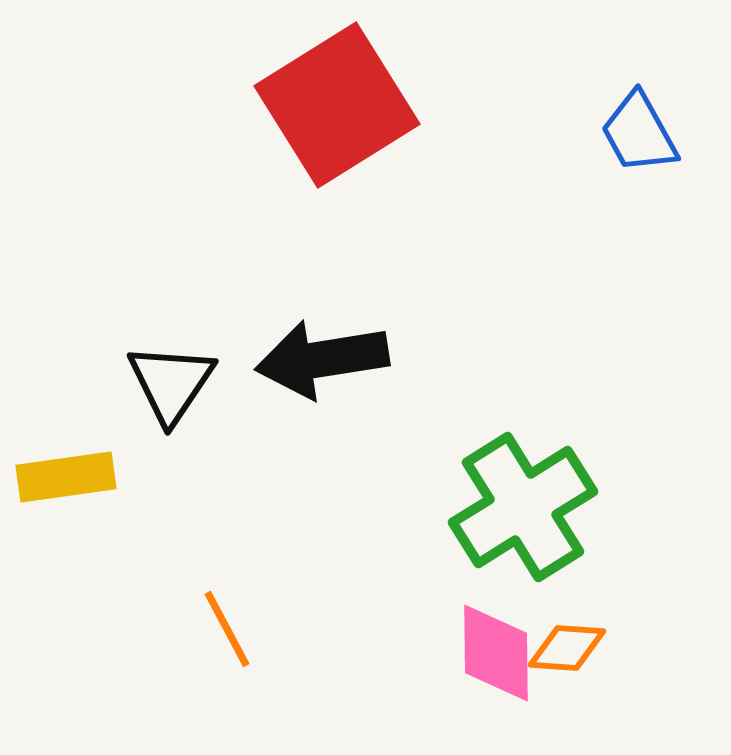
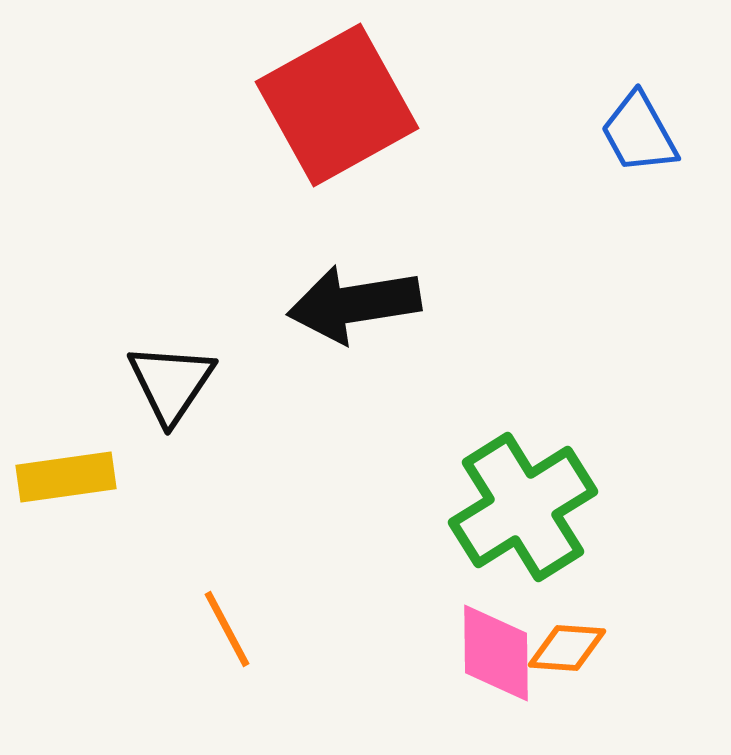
red square: rotated 3 degrees clockwise
black arrow: moved 32 px right, 55 px up
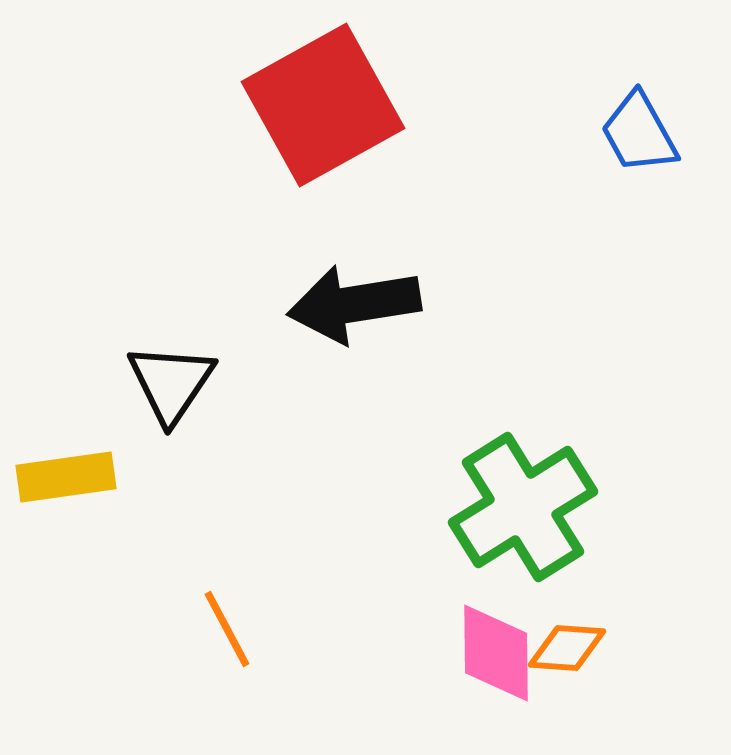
red square: moved 14 px left
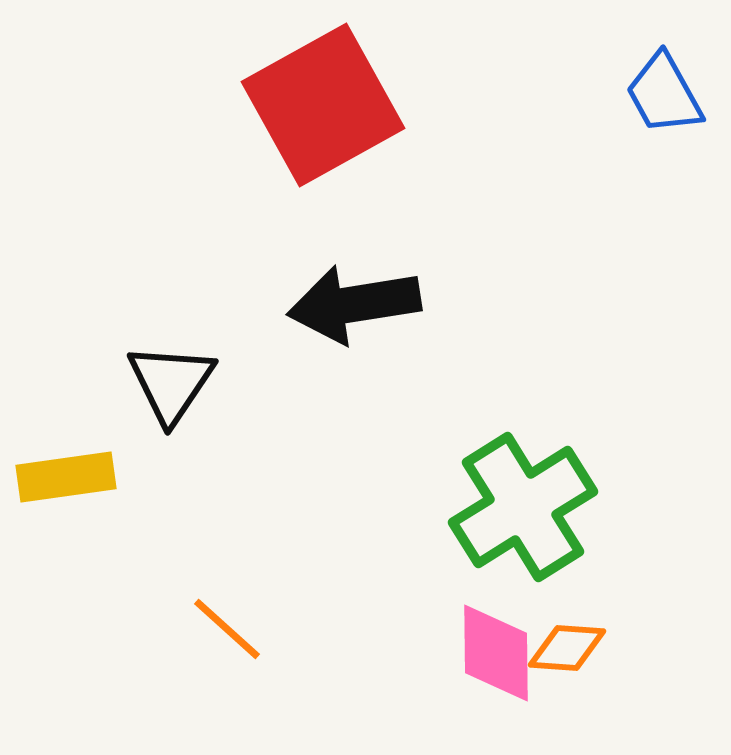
blue trapezoid: moved 25 px right, 39 px up
orange line: rotated 20 degrees counterclockwise
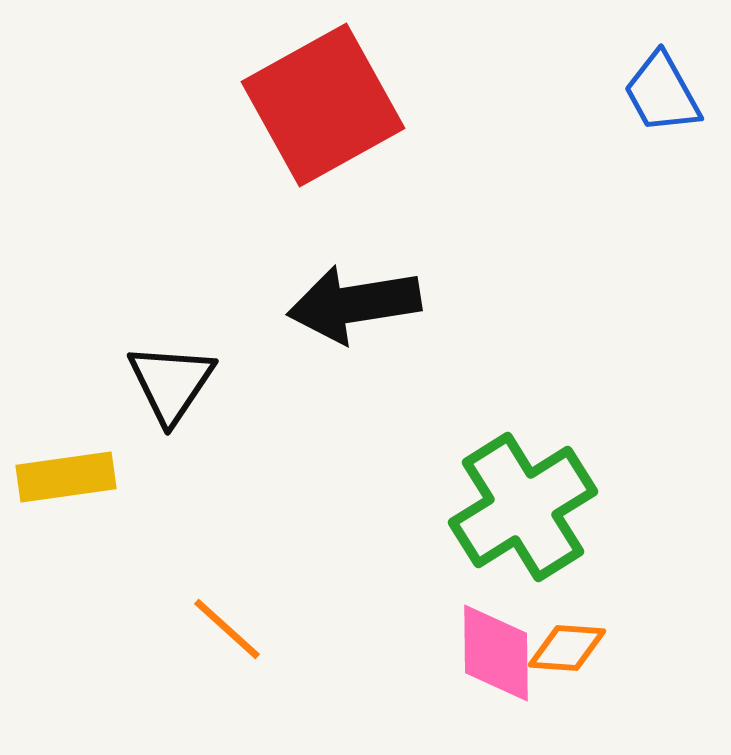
blue trapezoid: moved 2 px left, 1 px up
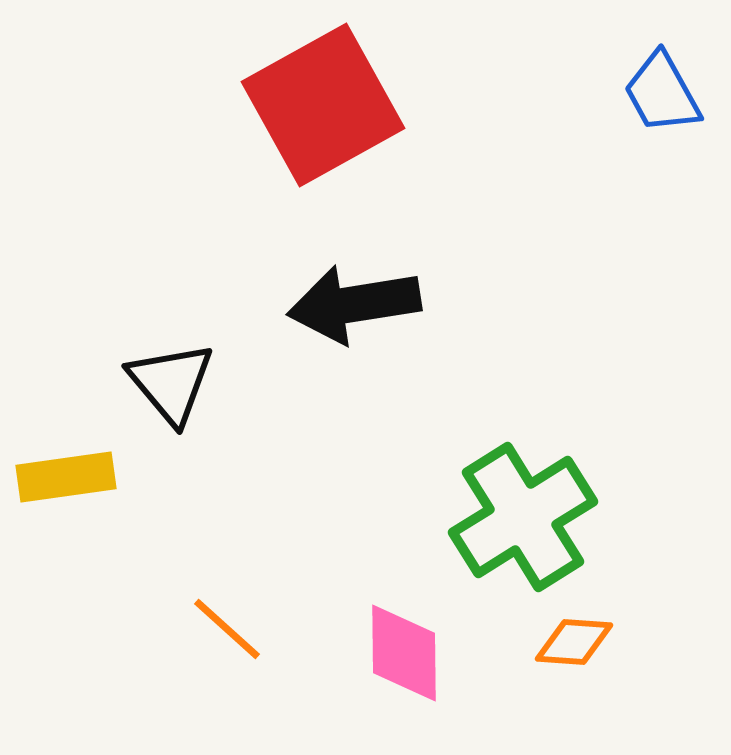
black triangle: rotated 14 degrees counterclockwise
green cross: moved 10 px down
orange diamond: moved 7 px right, 6 px up
pink diamond: moved 92 px left
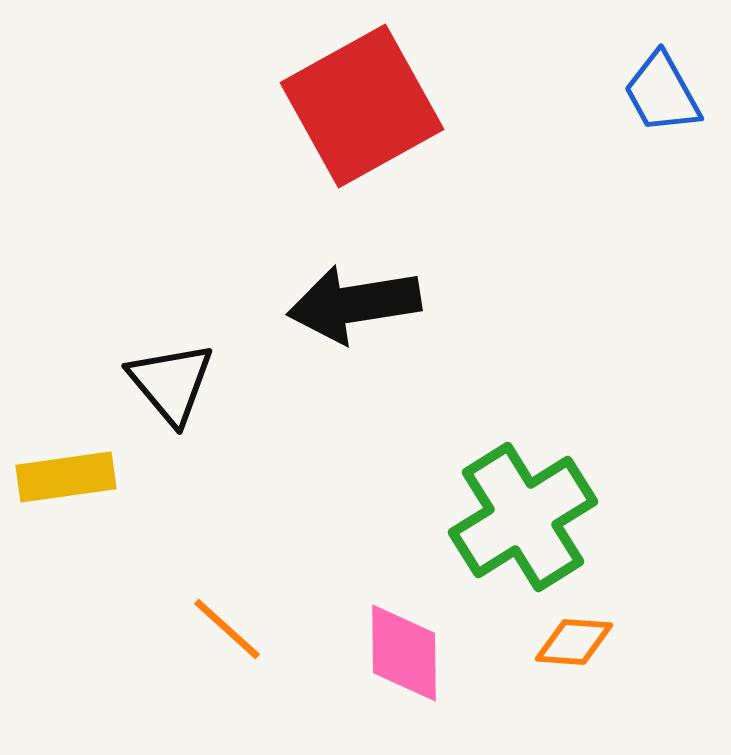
red square: moved 39 px right, 1 px down
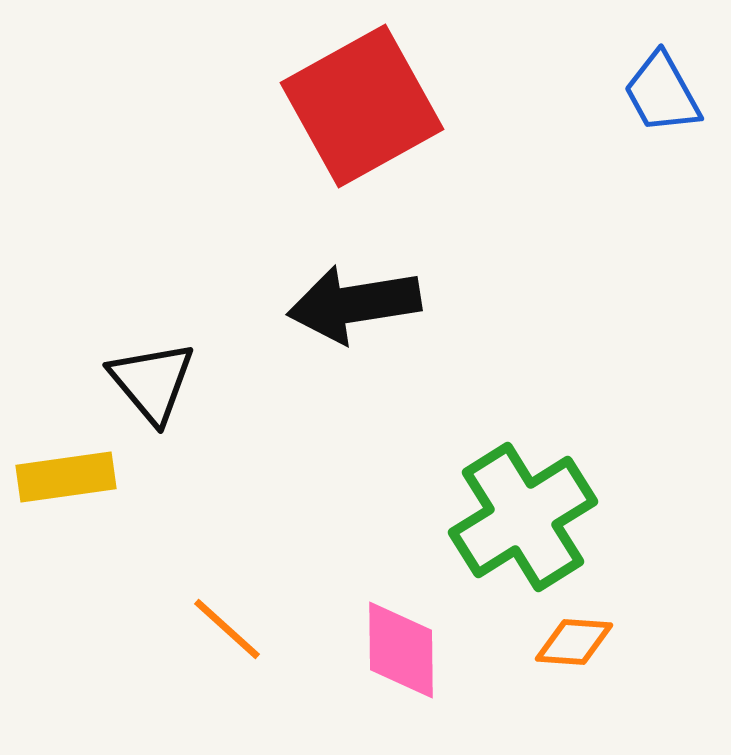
black triangle: moved 19 px left, 1 px up
pink diamond: moved 3 px left, 3 px up
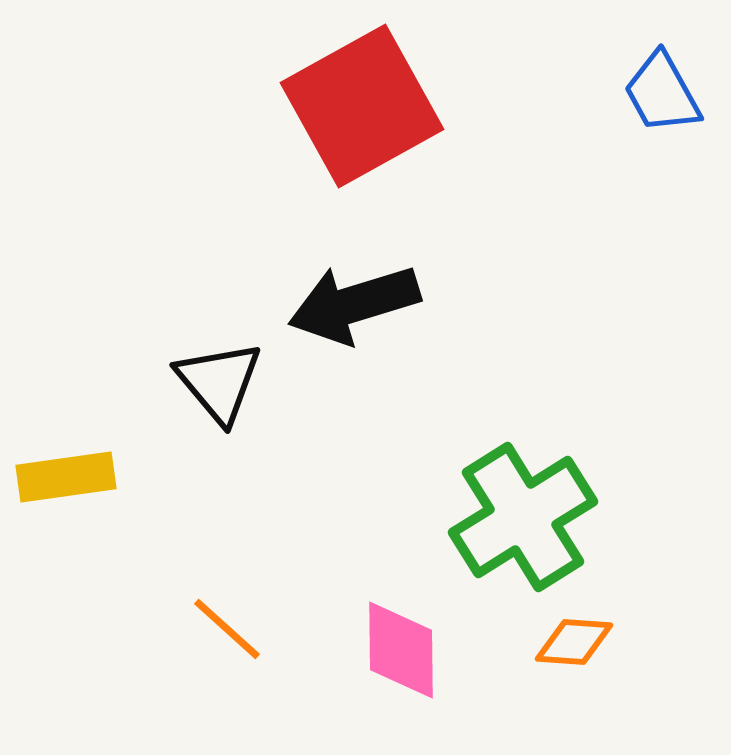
black arrow: rotated 8 degrees counterclockwise
black triangle: moved 67 px right
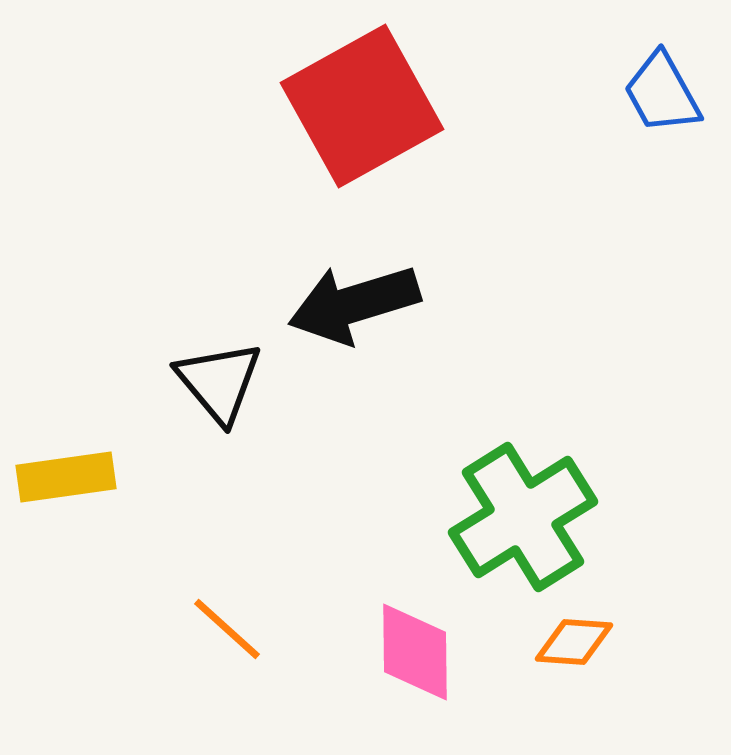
pink diamond: moved 14 px right, 2 px down
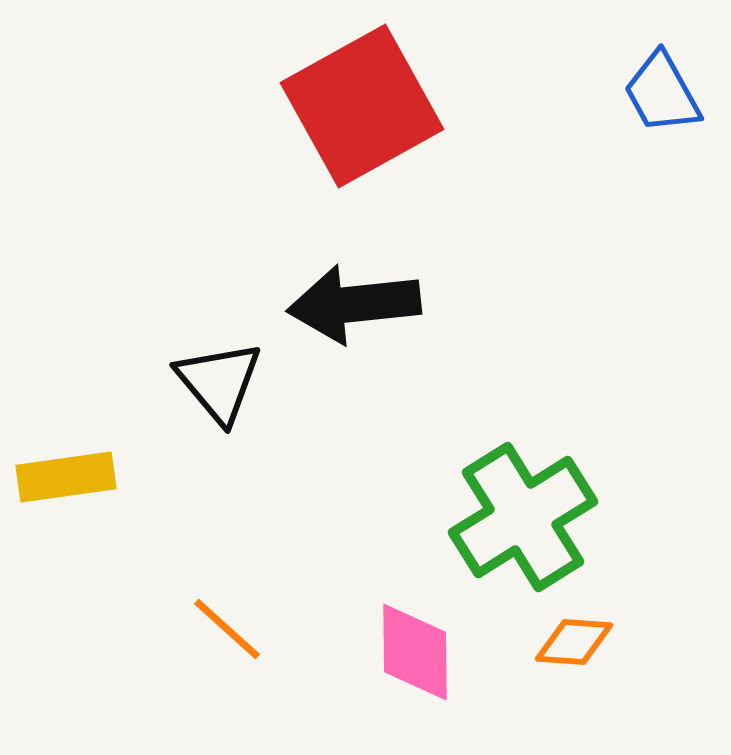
black arrow: rotated 11 degrees clockwise
